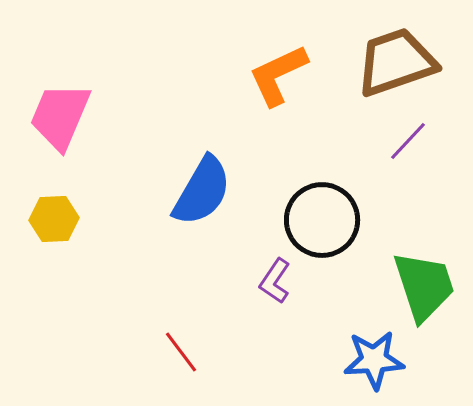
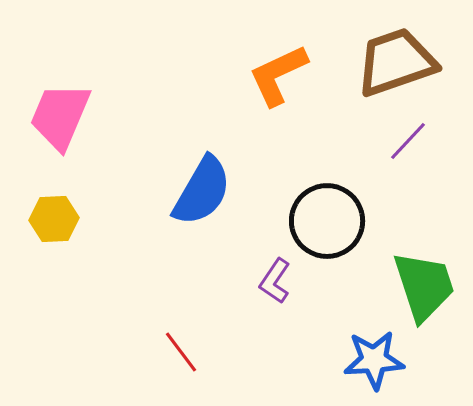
black circle: moved 5 px right, 1 px down
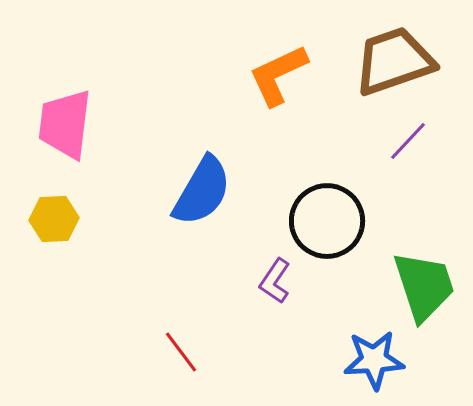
brown trapezoid: moved 2 px left, 1 px up
pink trapezoid: moved 5 px right, 8 px down; rotated 16 degrees counterclockwise
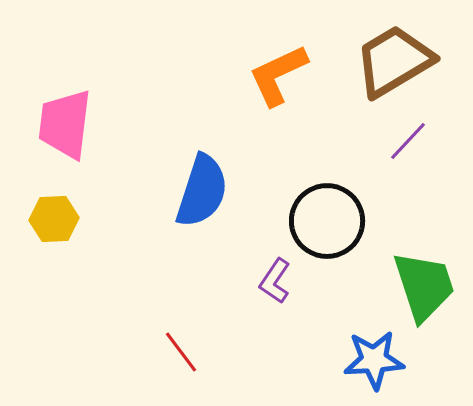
brown trapezoid: rotated 12 degrees counterclockwise
blue semicircle: rotated 12 degrees counterclockwise
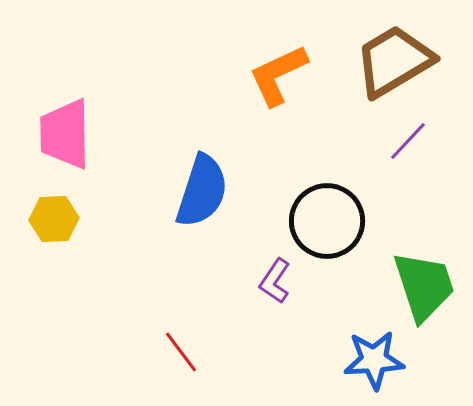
pink trapezoid: moved 10 px down; rotated 8 degrees counterclockwise
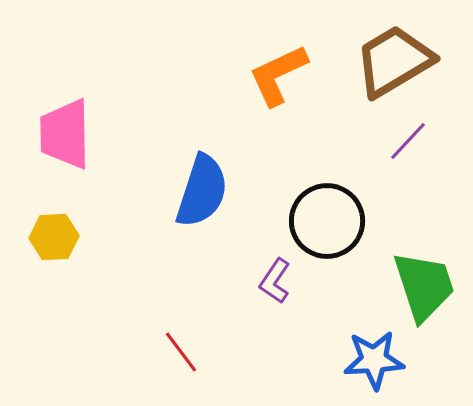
yellow hexagon: moved 18 px down
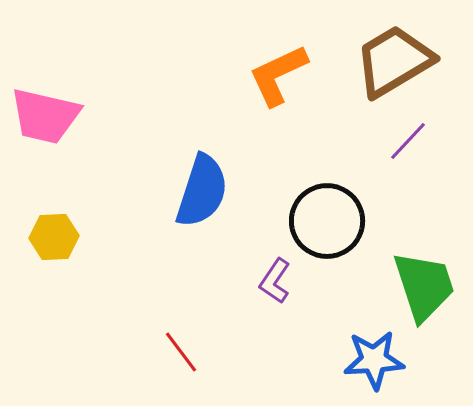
pink trapezoid: moved 20 px left, 18 px up; rotated 76 degrees counterclockwise
